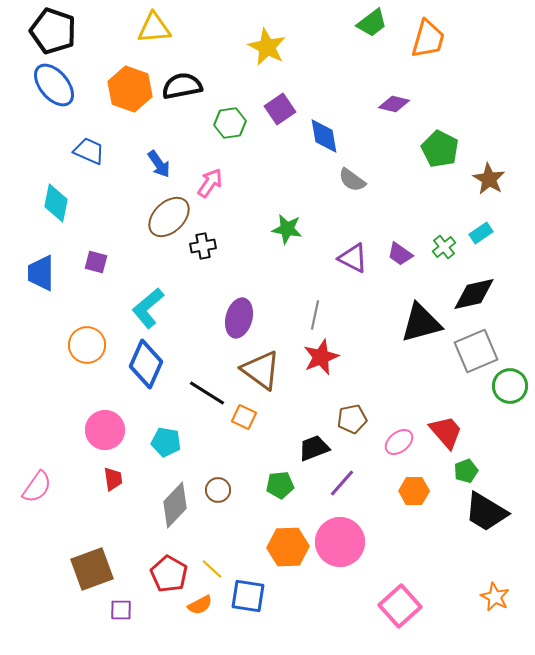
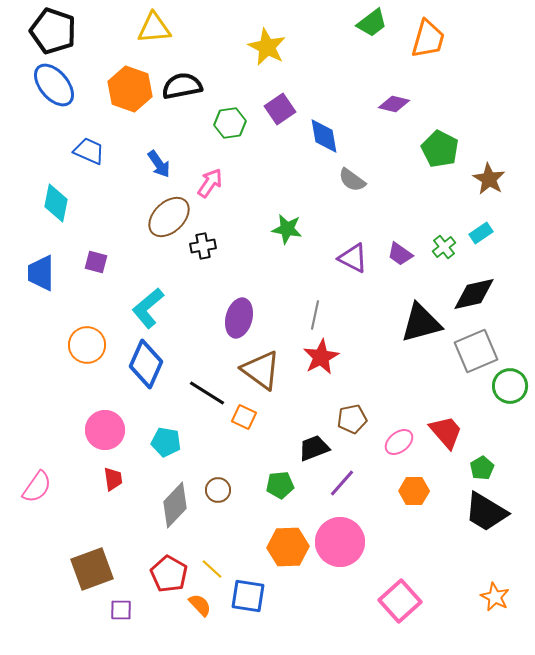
red star at (321, 357): rotated 6 degrees counterclockwise
green pentagon at (466, 471): moved 16 px right, 3 px up; rotated 10 degrees counterclockwise
orange semicircle at (200, 605): rotated 105 degrees counterclockwise
pink square at (400, 606): moved 5 px up
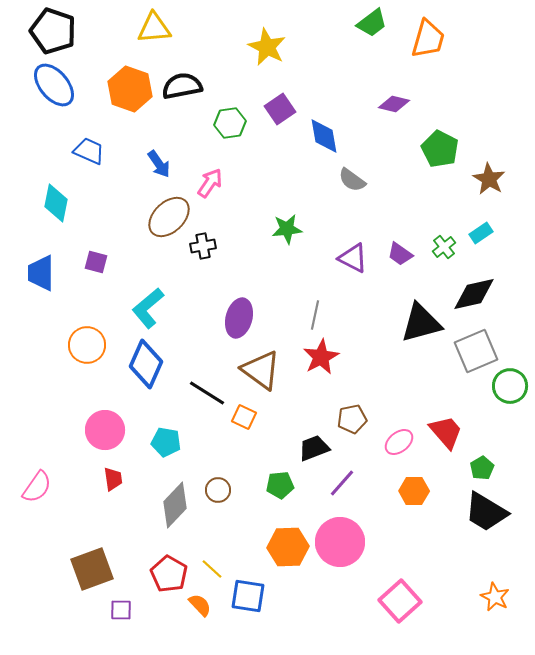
green star at (287, 229): rotated 16 degrees counterclockwise
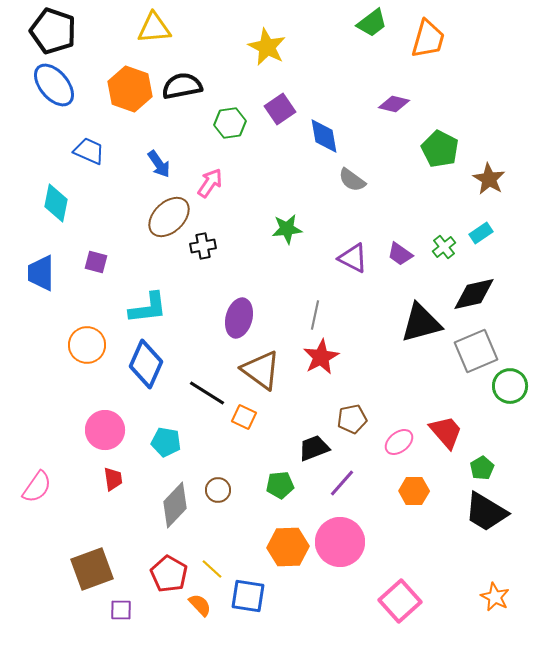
cyan L-shape at (148, 308): rotated 147 degrees counterclockwise
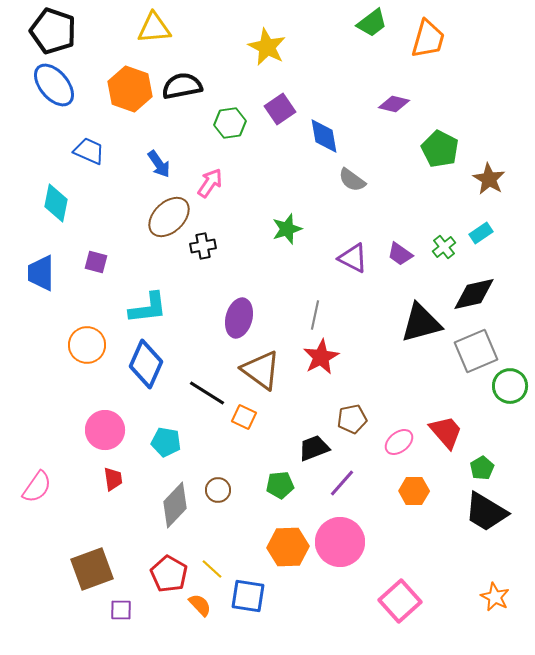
green star at (287, 229): rotated 12 degrees counterclockwise
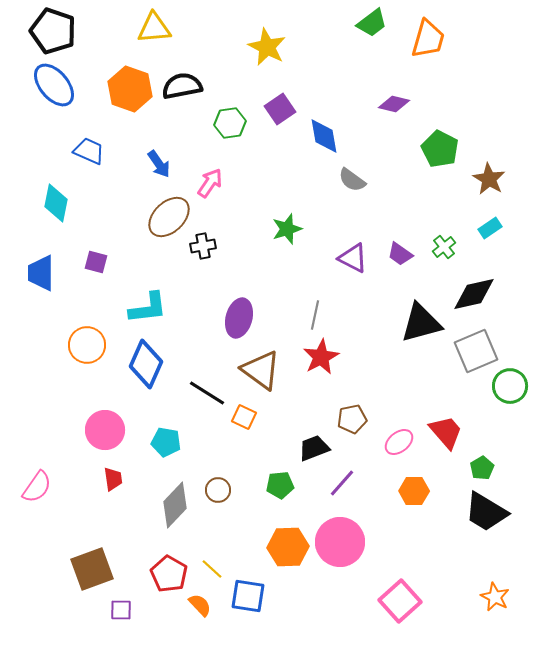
cyan rectangle at (481, 233): moved 9 px right, 5 px up
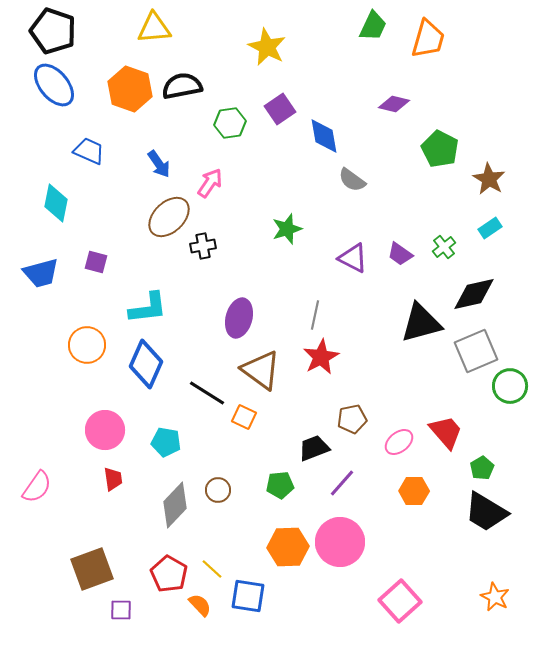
green trapezoid at (372, 23): moved 1 px right, 3 px down; rotated 28 degrees counterclockwise
blue trapezoid at (41, 273): rotated 105 degrees counterclockwise
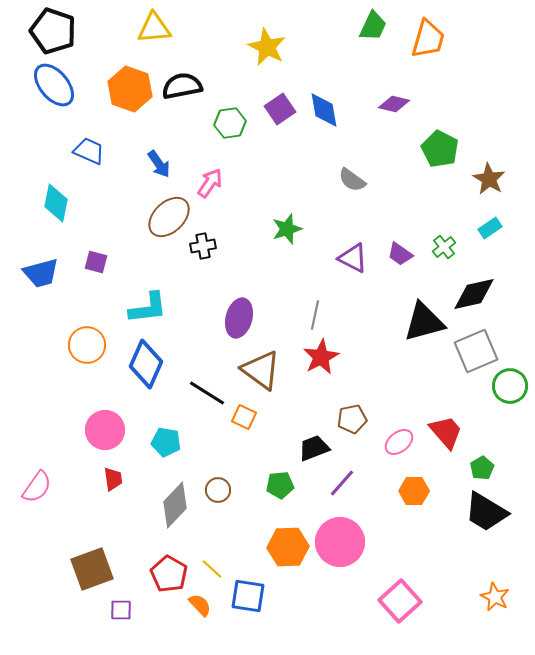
blue diamond at (324, 136): moved 26 px up
black triangle at (421, 323): moved 3 px right, 1 px up
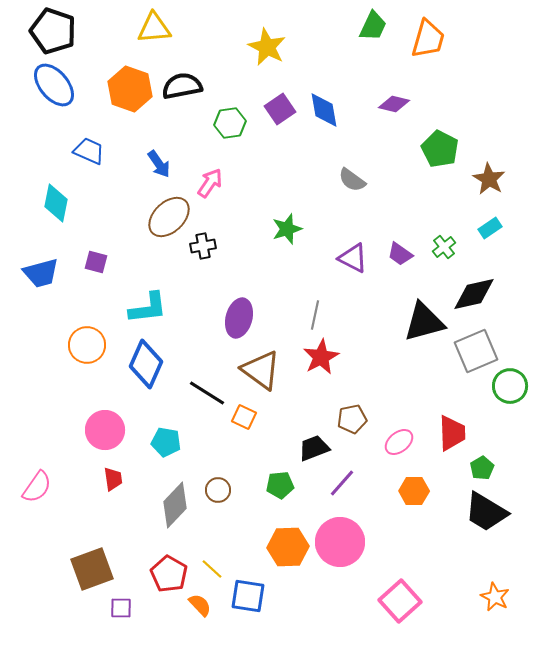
red trapezoid at (446, 432): moved 6 px right, 1 px down; rotated 39 degrees clockwise
purple square at (121, 610): moved 2 px up
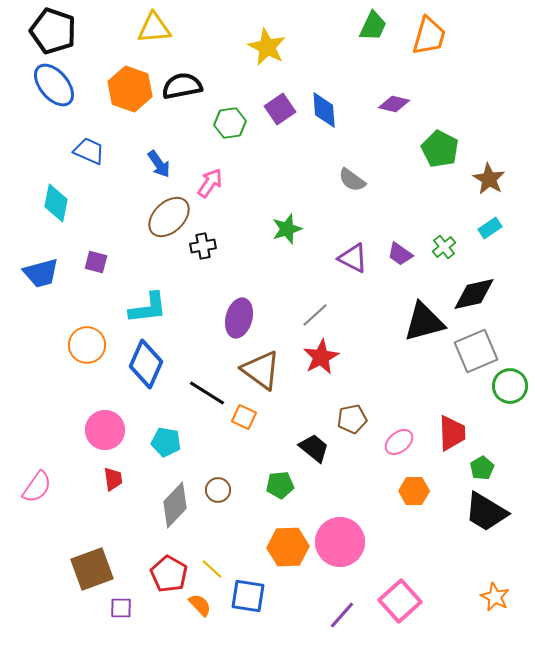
orange trapezoid at (428, 39): moved 1 px right, 3 px up
blue diamond at (324, 110): rotated 6 degrees clockwise
gray line at (315, 315): rotated 36 degrees clockwise
black trapezoid at (314, 448): rotated 60 degrees clockwise
purple line at (342, 483): moved 132 px down
